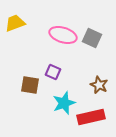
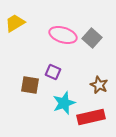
yellow trapezoid: rotated 10 degrees counterclockwise
gray square: rotated 18 degrees clockwise
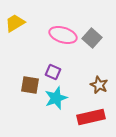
cyan star: moved 8 px left, 5 px up
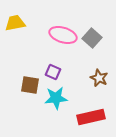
yellow trapezoid: rotated 20 degrees clockwise
brown star: moved 7 px up
cyan star: rotated 15 degrees clockwise
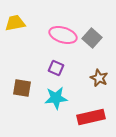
purple square: moved 3 px right, 4 px up
brown square: moved 8 px left, 3 px down
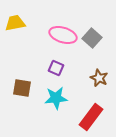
red rectangle: rotated 40 degrees counterclockwise
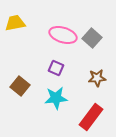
brown star: moved 2 px left; rotated 30 degrees counterclockwise
brown square: moved 2 px left, 2 px up; rotated 30 degrees clockwise
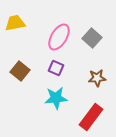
pink ellipse: moved 4 px left, 2 px down; rotated 76 degrees counterclockwise
brown square: moved 15 px up
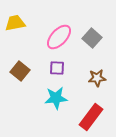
pink ellipse: rotated 12 degrees clockwise
purple square: moved 1 px right; rotated 21 degrees counterclockwise
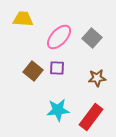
yellow trapezoid: moved 8 px right, 4 px up; rotated 15 degrees clockwise
brown square: moved 13 px right
cyan star: moved 2 px right, 12 px down
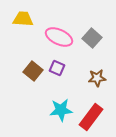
pink ellipse: rotated 72 degrees clockwise
purple square: rotated 21 degrees clockwise
cyan star: moved 3 px right
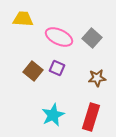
cyan star: moved 8 px left, 5 px down; rotated 20 degrees counterclockwise
red rectangle: rotated 20 degrees counterclockwise
